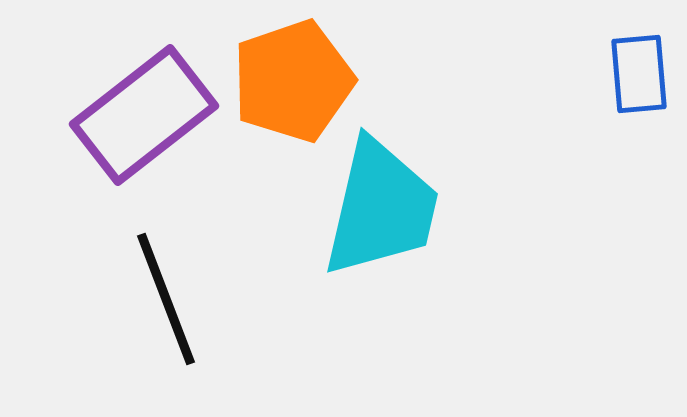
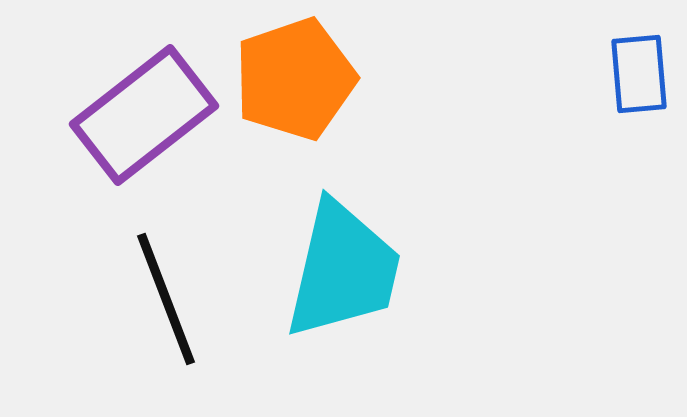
orange pentagon: moved 2 px right, 2 px up
cyan trapezoid: moved 38 px left, 62 px down
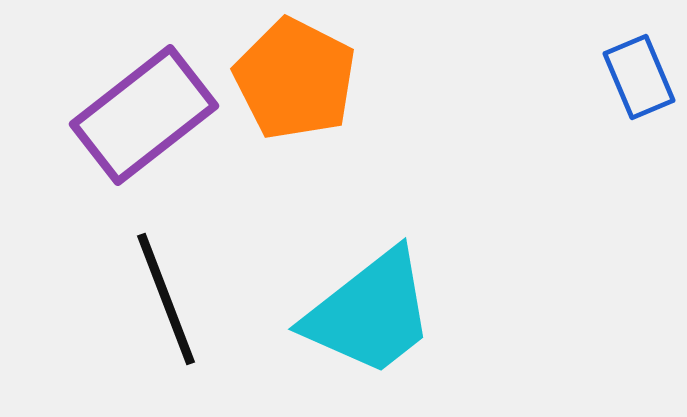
blue rectangle: moved 3 px down; rotated 18 degrees counterclockwise
orange pentagon: rotated 26 degrees counterclockwise
cyan trapezoid: moved 27 px right, 43 px down; rotated 39 degrees clockwise
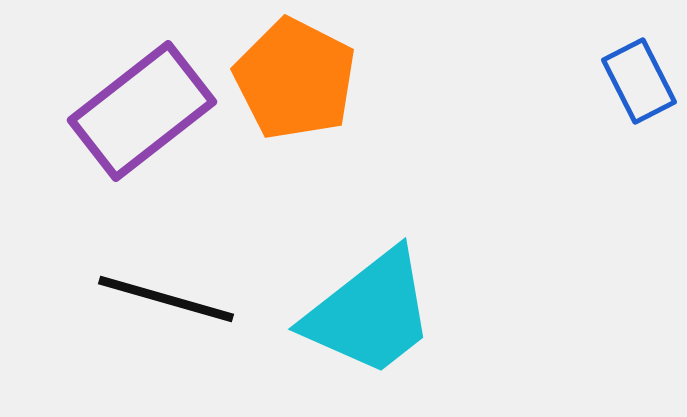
blue rectangle: moved 4 px down; rotated 4 degrees counterclockwise
purple rectangle: moved 2 px left, 4 px up
black line: rotated 53 degrees counterclockwise
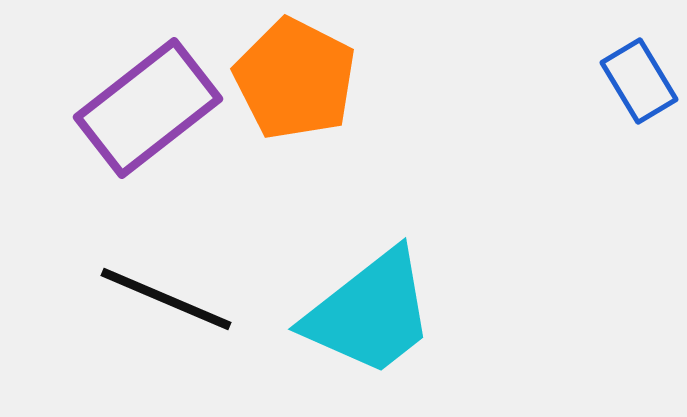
blue rectangle: rotated 4 degrees counterclockwise
purple rectangle: moved 6 px right, 3 px up
black line: rotated 7 degrees clockwise
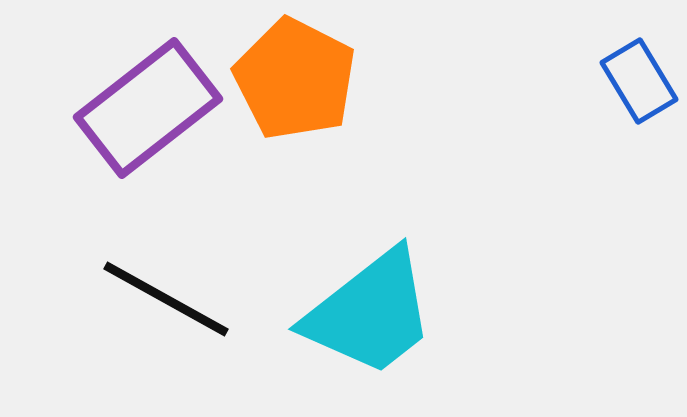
black line: rotated 6 degrees clockwise
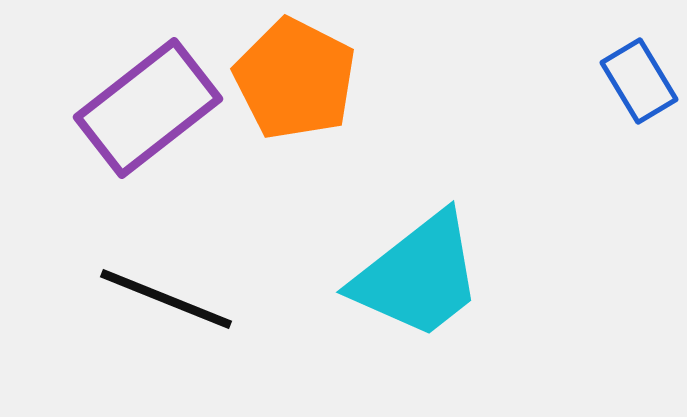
black line: rotated 7 degrees counterclockwise
cyan trapezoid: moved 48 px right, 37 px up
